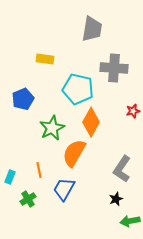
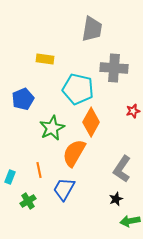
green cross: moved 2 px down
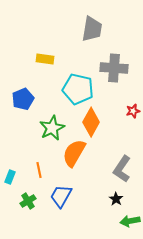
blue trapezoid: moved 3 px left, 7 px down
black star: rotated 16 degrees counterclockwise
